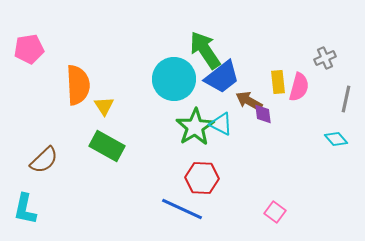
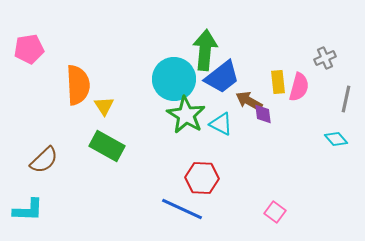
green arrow: rotated 39 degrees clockwise
green star: moved 9 px left, 12 px up; rotated 9 degrees counterclockwise
cyan L-shape: moved 3 px right, 1 px down; rotated 100 degrees counterclockwise
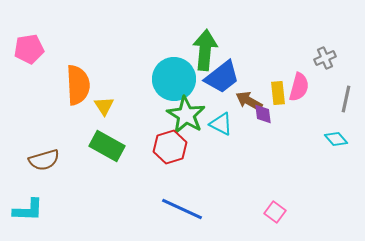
yellow rectangle: moved 11 px down
brown semicircle: rotated 28 degrees clockwise
red hexagon: moved 32 px left, 31 px up; rotated 20 degrees counterclockwise
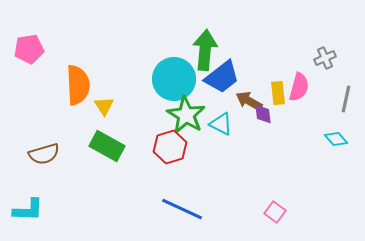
brown semicircle: moved 6 px up
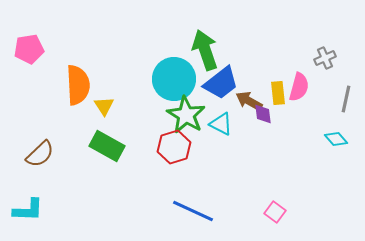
green arrow: rotated 24 degrees counterclockwise
blue trapezoid: moved 1 px left, 6 px down
red hexagon: moved 4 px right
brown semicircle: moved 4 px left; rotated 28 degrees counterclockwise
blue line: moved 11 px right, 2 px down
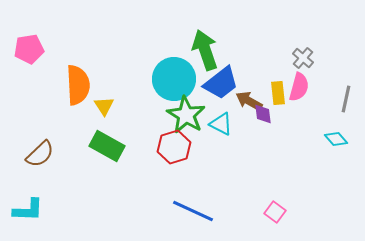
gray cross: moved 22 px left; rotated 25 degrees counterclockwise
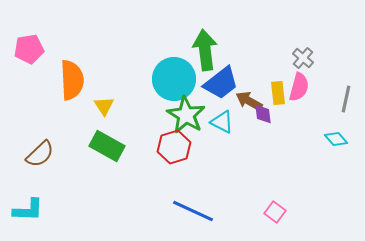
green arrow: rotated 12 degrees clockwise
orange semicircle: moved 6 px left, 5 px up
cyan triangle: moved 1 px right, 2 px up
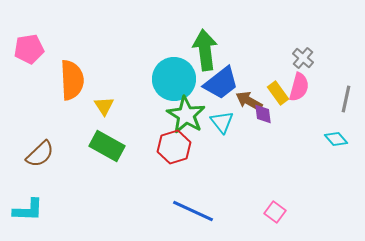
yellow rectangle: rotated 30 degrees counterclockwise
cyan triangle: rotated 25 degrees clockwise
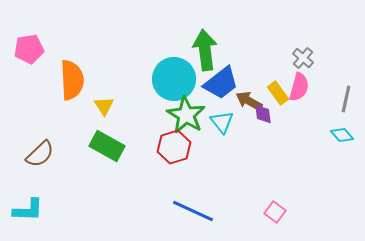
cyan diamond: moved 6 px right, 4 px up
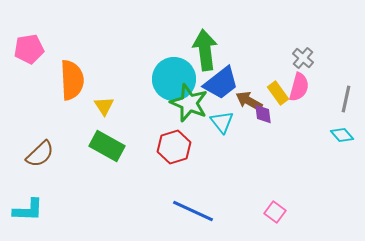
green star: moved 3 px right, 12 px up; rotated 9 degrees counterclockwise
